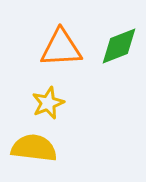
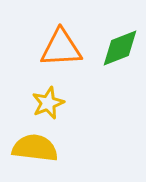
green diamond: moved 1 px right, 2 px down
yellow semicircle: moved 1 px right
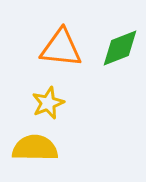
orange triangle: rotated 9 degrees clockwise
yellow semicircle: rotated 6 degrees counterclockwise
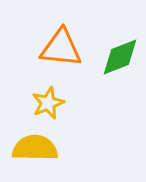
green diamond: moved 9 px down
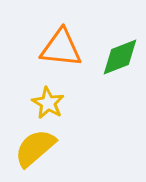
yellow star: rotated 20 degrees counterclockwise
yellow semicircle: rotated 42 degrees counterclockwise
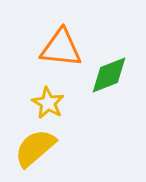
green diamond: moved 11 px left, 18 px down
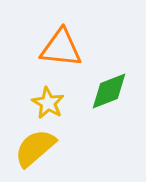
green diamond: moved 16 px down
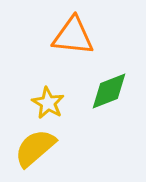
orange triangle: moved 12 px right, 12 px up
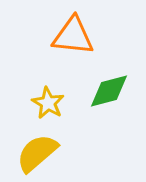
green diamond: rotated 6 degrees clockwise
yellow semicircle: moved 2 px right, 5 px down
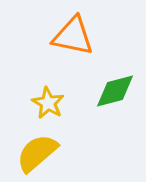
orange triangle: rotated 6 degrees clockwise
green diamond: moved 6 px right
